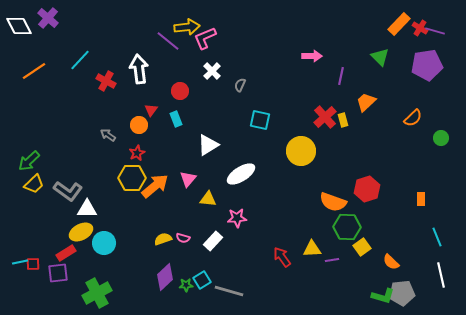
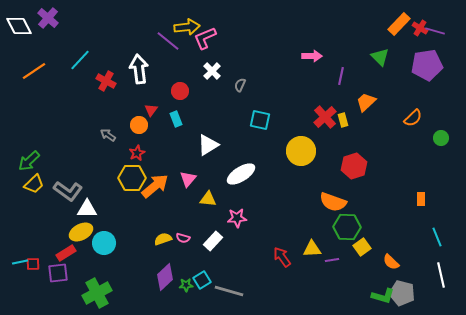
red hexagon at (367, 189): moved 13 px left, 23 px up
gray pentagon at (402, 293): rotated 20 degrees clockwise
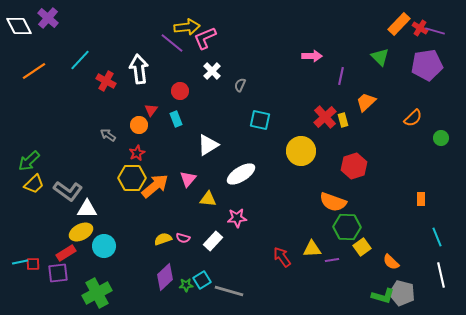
purple line at (168, 41): moved 4 px right, 2 px down
cyan circle at (104, 243): moved 3 px down
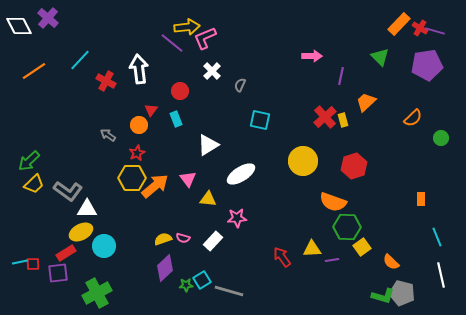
yellow circle at (301, 151): moved 2 px right, 10 px down
pink triangle at (188, 179): rotated 18 degrees counterclockwise
purple diamond at (165, 277): moved 9 px up
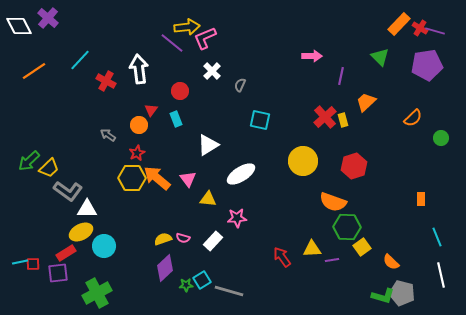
yellow trapezoid at (34, 184): moved 15 px right, 16 px up
orange arrow at (155, 186): moved 2 px right, 8 px up; rotated 100 degrees counterclockwise
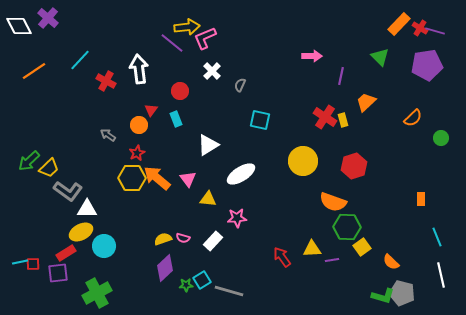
red cross at (325, 117): rotated 15 degrees counterclockwise
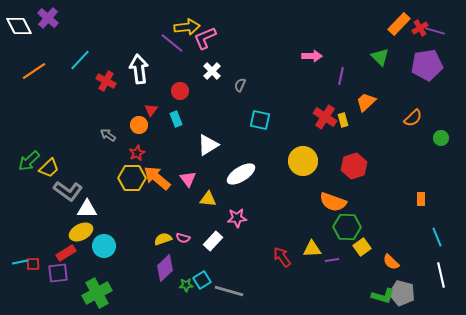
red cross at (420, 28): rotated 28 degrees clockwise
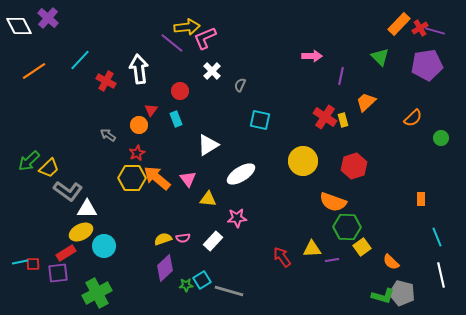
pink semicircle at (183, 238): rotated 24 degrees counterclockwise
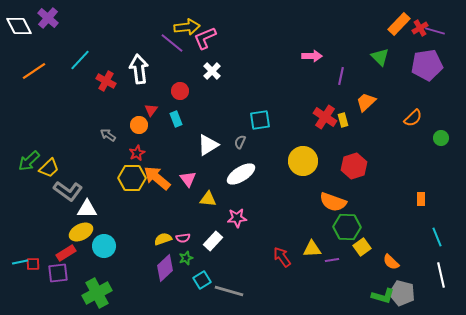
gray semicircle at (240, 85): moved 57 px down
cyan square at (260, 120): rotated 20 degrees counterclockwise
green star at (186, 285): moved 27 px up; rotated 16 degrees counterclockwise
